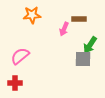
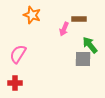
orange star: rotated 24 degrees clockwise
green arrow: rotated 108 degrees clockwise
pink semicircle: moved 2 px left, 2 px up; rotated 18 degrees counterclockwise
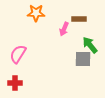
orange star: moved 4 px right, 2 px up; rotated 18 degrees counterclockwise
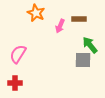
orange star: rotated 24 degrees clockwise
pink arrow: moved 4 px left, 3 px up
gray square: moved 1 px down
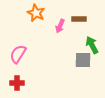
green arrow: moved 2 px right; rotated 12 degrees clockwise
red cross: moved 2 px right
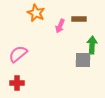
green arrow: rotated 30 degrees clockwise
pink semicircle: rotated 18 degrees clockwise
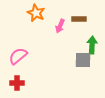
pink semicircle: moved 2 px down
